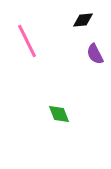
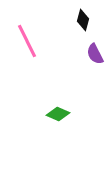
black diamond: rotated 70 degrees counterclockwise
green diamond: moved 1 px left; rotated 45 degrees counterclockwise
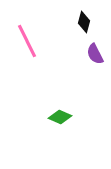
black diamond: moved 1 px right, 2 px down
green diamond: moved 2 px right, 3 px down
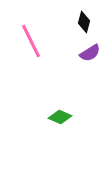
pink line: moved 4 px right
purple semicircle: moved 5 px left, 1 px up; rotated 95 degrees counterclockwise
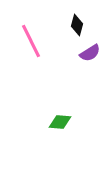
black diamond: moved 7 px left, 3 px down
green diamond: moved 5 px down; rotated 20 degrees counterclockwise
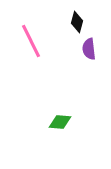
black diamond: moved 3 px up
purple semicircle: moved 1 px left, 4 px up; rotated 115 degrees clockwise
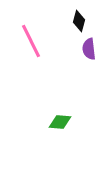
black diamond: moved 2 px right, 1 px up
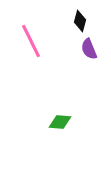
black diamond: moved 1 px right
purple semicircle: rotated 15 degrees counterclockwise
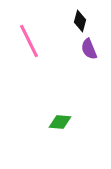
pink line: moved 2 px left
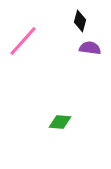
pink line: moved 6 px left; rotated 68 degrees clockwise
purple semicircle: moved 1 px right, 1 px up; rotated 120 degrees clockwise
